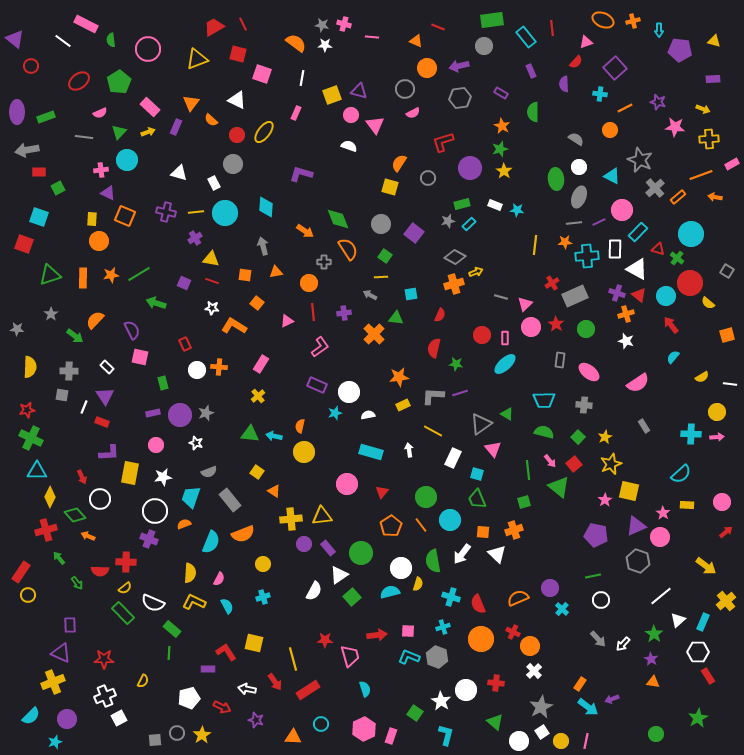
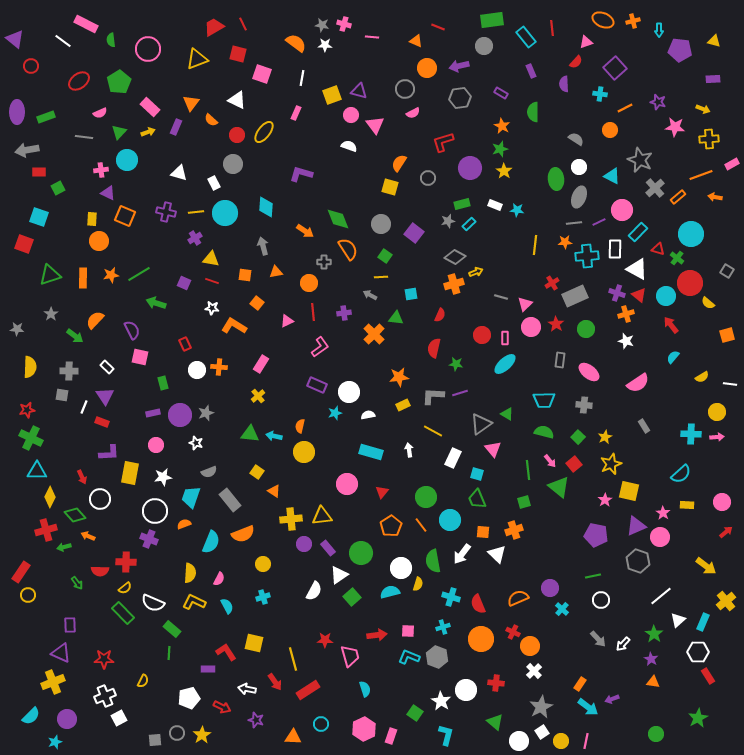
green arrow at (59, 558): moved 5 px right, 11 px up; rotated 64 degrees counterclockwise
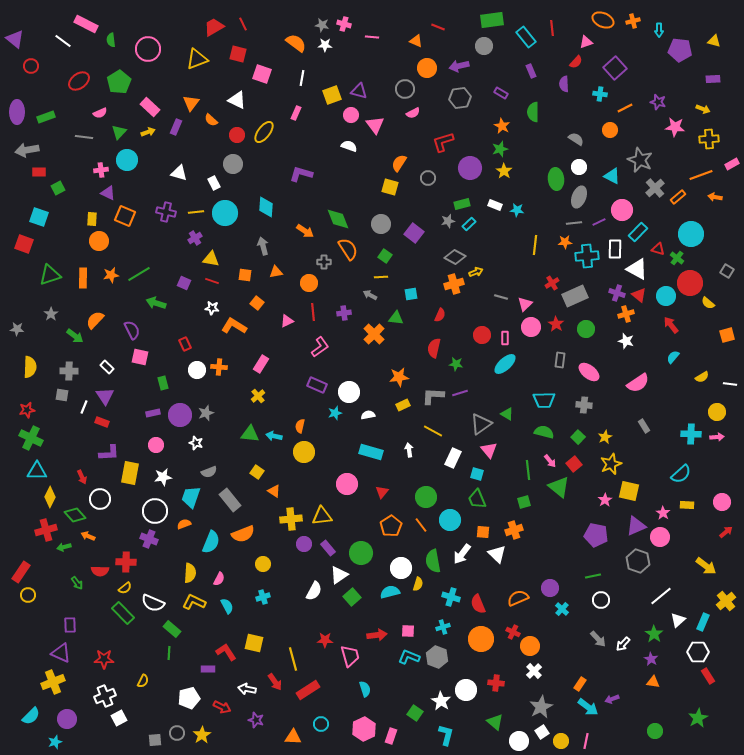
pink triangle at (493, 449): moved 4 px left, 1 px down
green circle at (656, 734): moved 1 px left, 3 px up
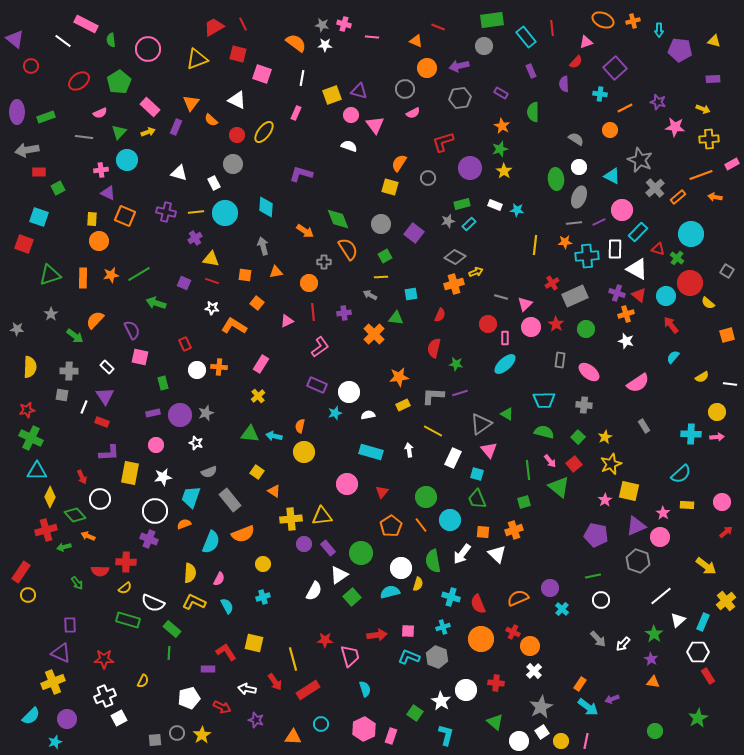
green square at (385, 256): rotated 24 degrees clockwise
red circle at (482, 335): moved 6 px right, 11 px up
green rectangle at (123, 613): moved 5 px right, 7 px down; rotated 30 degrees counterclockwise
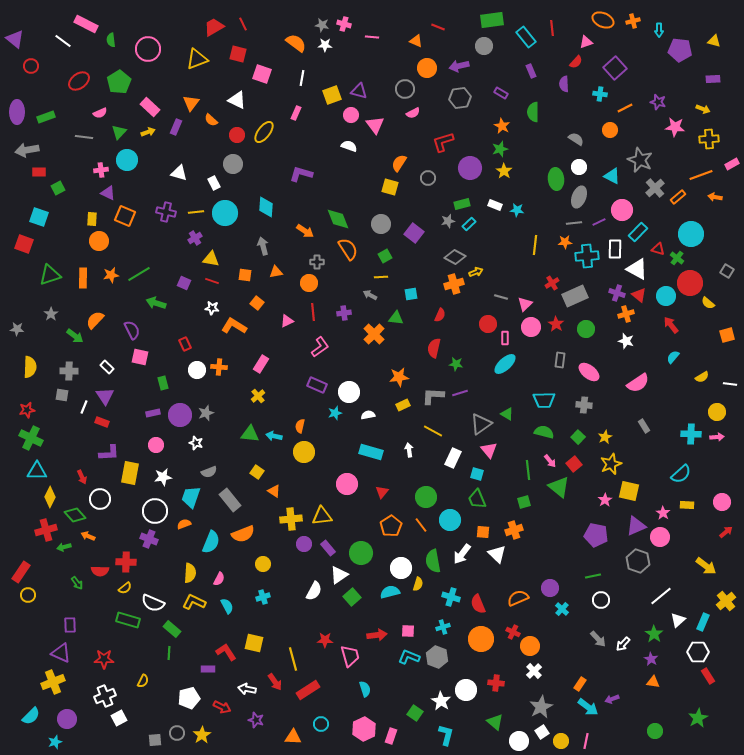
gray cross at (324, 262): moved 7 px left
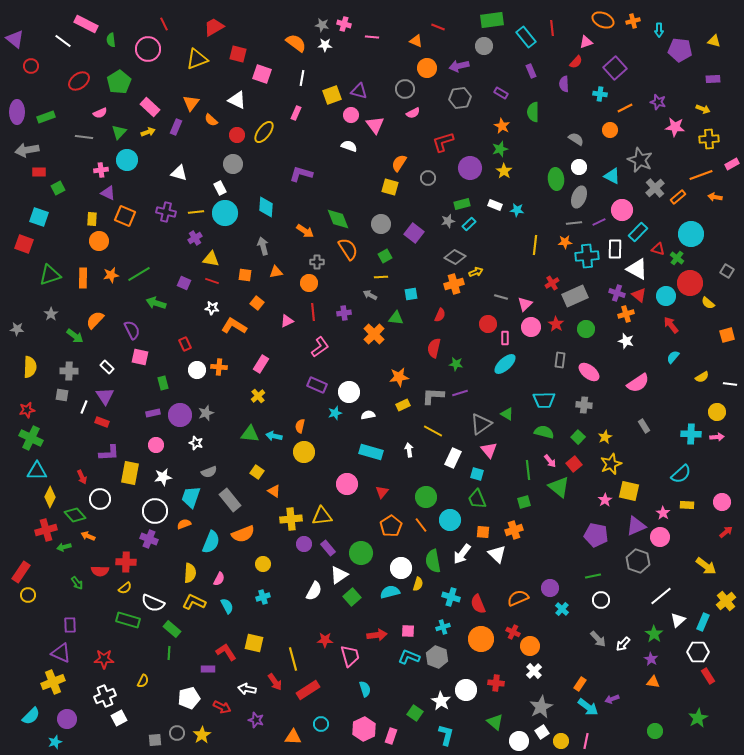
red line at (243, 24): moved 79 px left
white rectangle at (214, 183): moved 6 px right, 5 px down
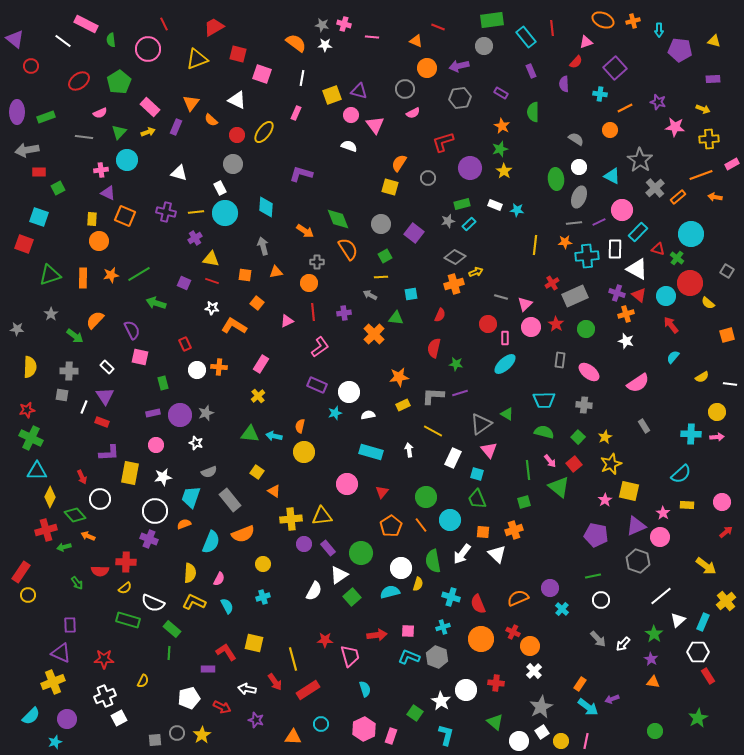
gray star at (640, 160): rotated 10 degrees clockwise
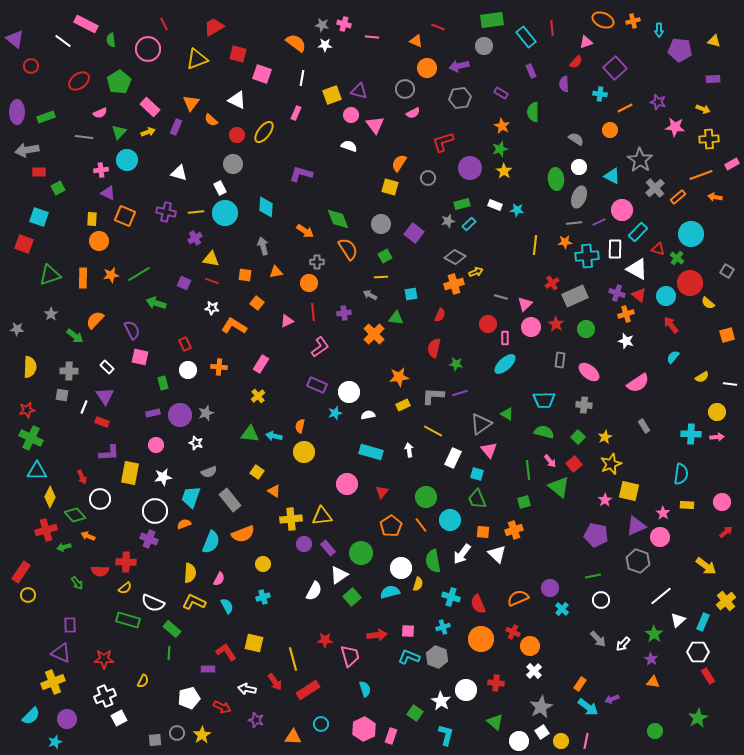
white circle at (197, 370): moved 9 px left
cyan semicircle at (681, 474): rotated 40 degrees counterclockwise
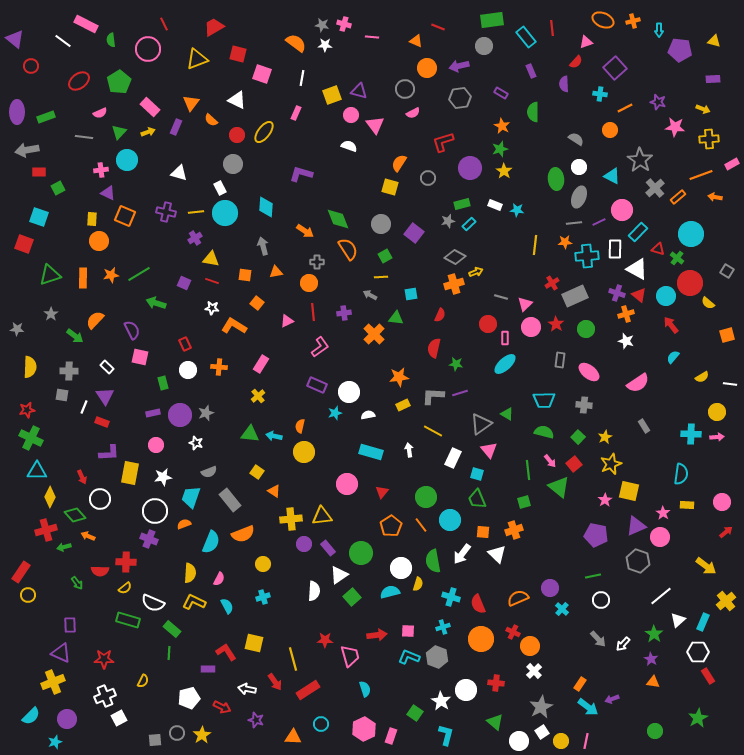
white semicircle at (314, 591): rotated 24 degrees counterclockwise
